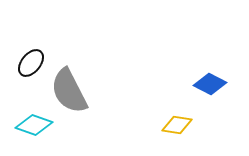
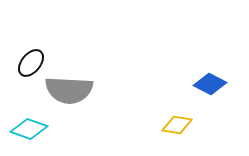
gray semicircle: moved 1 px up; rotated 60 degrees counterclockwise
cyan diamond: moved 5 px left, 4 px down
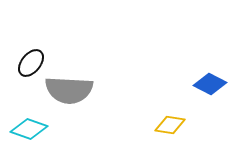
yellow diamond: moved 7 px left
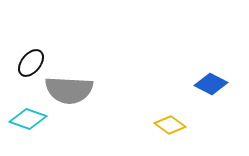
blue diamond: moved 1 px right
yellow diamond: rotated 28 degrees clockwise
cyan diamond: moved 1 px left, 10 px up
